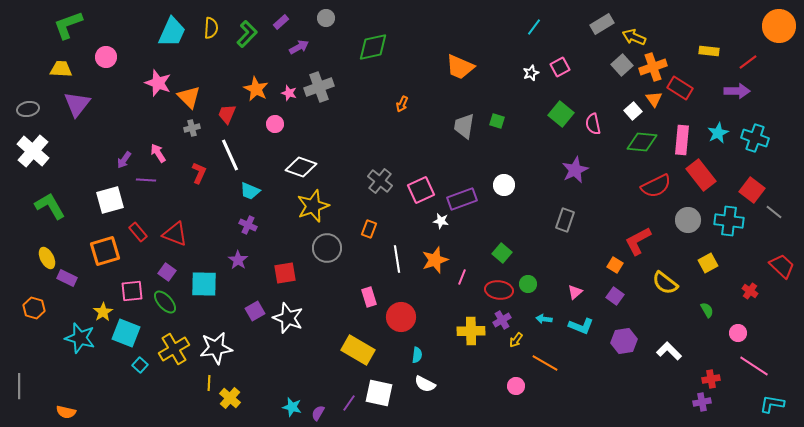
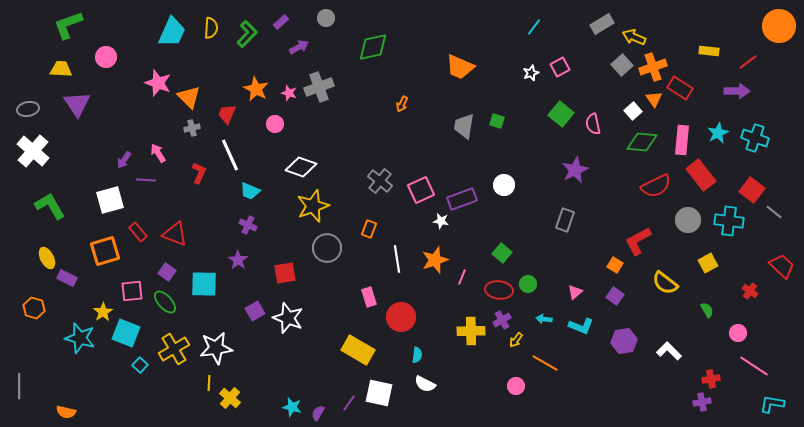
purple triangle at (77, 104): rotated 12 degrees counterclockwise
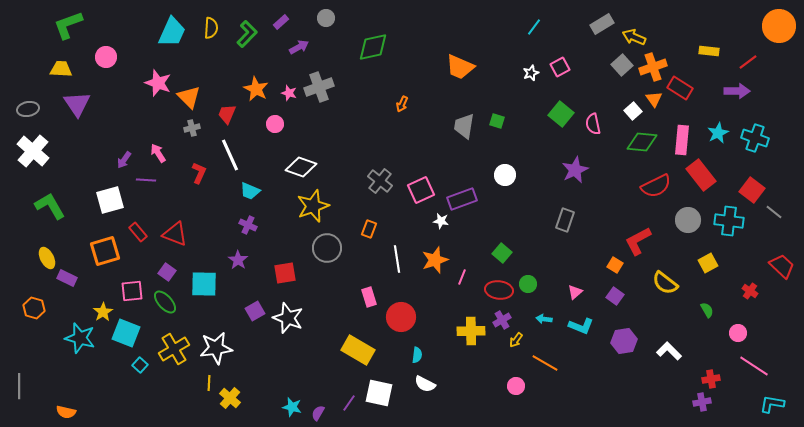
white circle at (504, 185): moved 1 px right, 10 px up
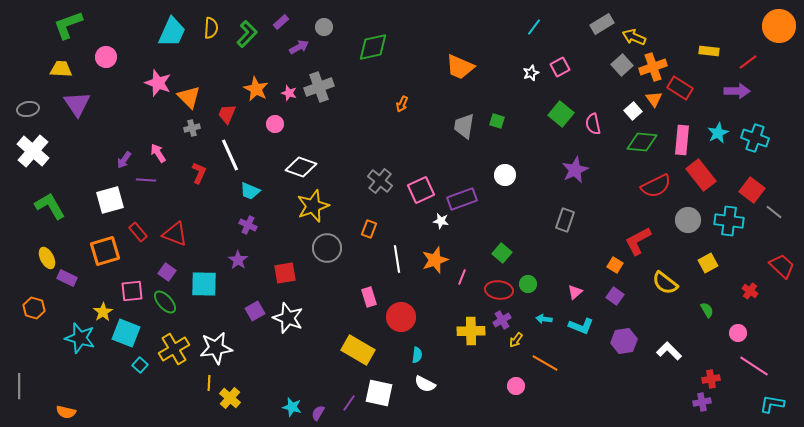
gray circle at (326, 18): moved 2 px left, 9 px down
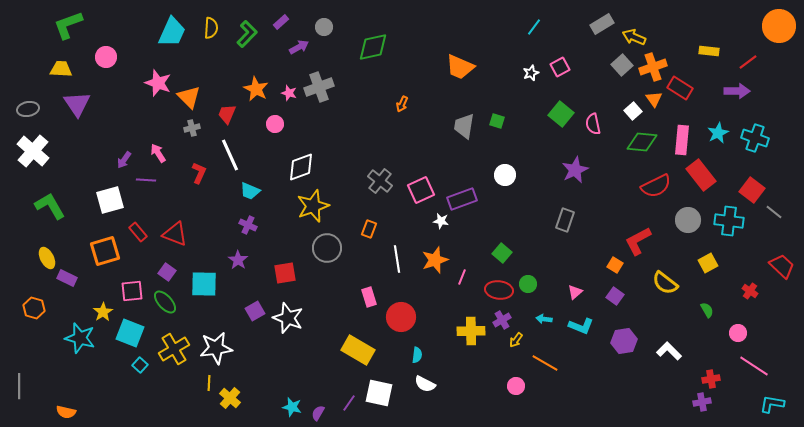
white diamond at (301, 167): rotated 40 degrees counterclockwise
cyan square at (126, 333): moved 4 px right
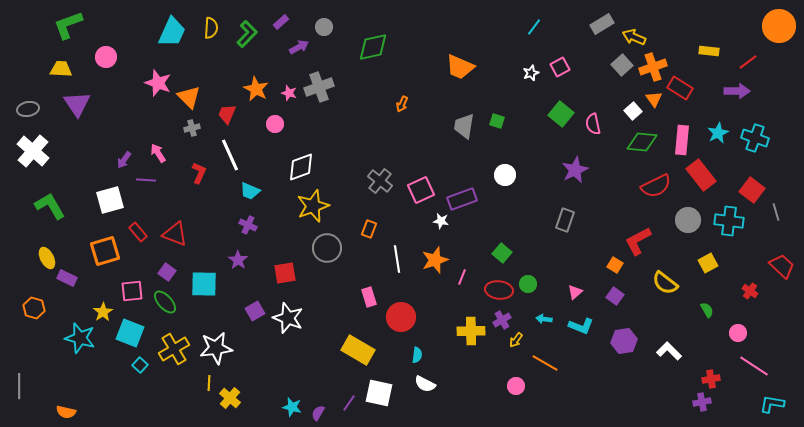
gray line at (774, 212): moved 2 px right; rotated 36 degrees clockwise
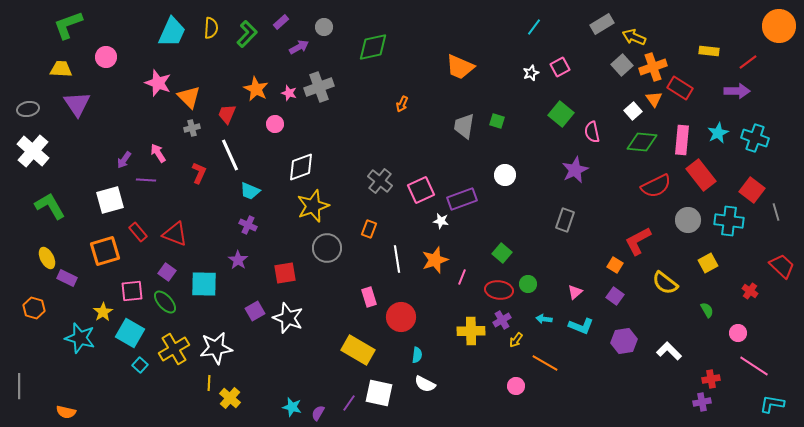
pink semicircle at (593, 124): moved 1 px left, 8 px down
cyan square at (130, 333): rotated 8 degrees clockwise
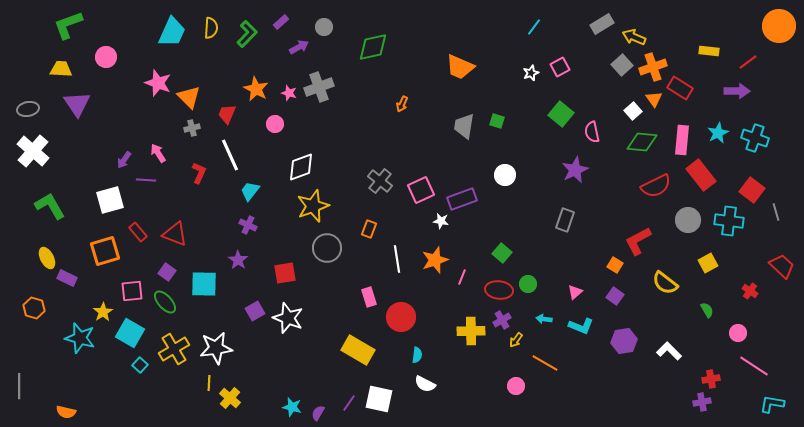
cyan trapezoid at (250, 191): rotated 105 degrees clockwise
white square at (379, 393): moved 6 px down
